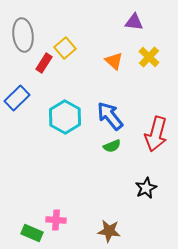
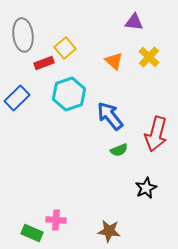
red rectangle: rotated 36 degrees clockwise
cyan hexagon: moved 4 px right, 23 px up; rotated 12 degrees clockwise
green semicircle: moved 7 px right, 4 px down
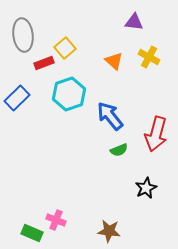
yellow cross: rotated 15 degrees counterclockwise
pink cross: rotated 18 degrees clockwise
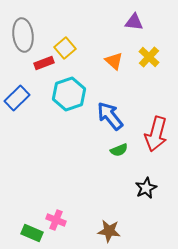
yellow cross: rotated 15 degrees clockwise
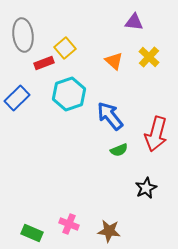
pink cross: moved 13 px right, 4 px down
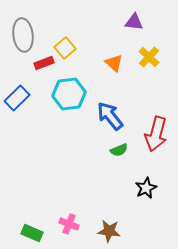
orange triangle: moved 2 px down
cyan hexagon: rotated 12 degrees clockwise
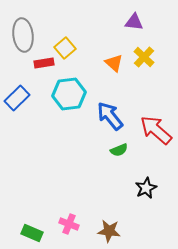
yellow cross: moved 5 px left
red rectangle: rotated 12 degrees clockwise
red arrow: moved 4 px up; rotated 116 degrees clockwise
